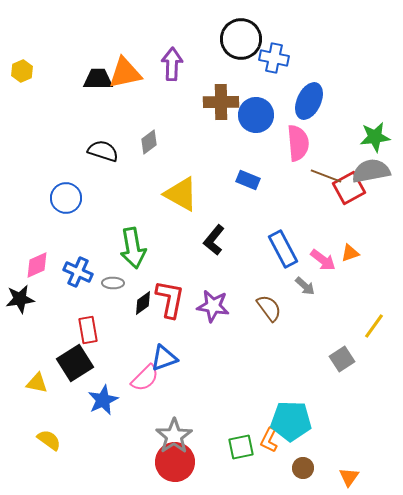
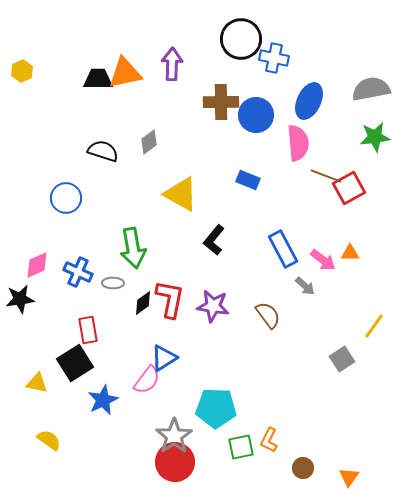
gray semicircle at (371, 171): moved 82 px up
orange triangle at (350, 253): rotated 18 degrees clockwise
brown semicircle at (269, 308): moved 1 px left, 7 px down
blue triangle at (164, 358): rotated 12 degrees counterclockwise
pink semicircle at (145, 378): moved 2 px right, 2 px down; rotated 8 degrees counterclockwise
cyan pentagon at (291, 421): moved 75 px left, 13 px up
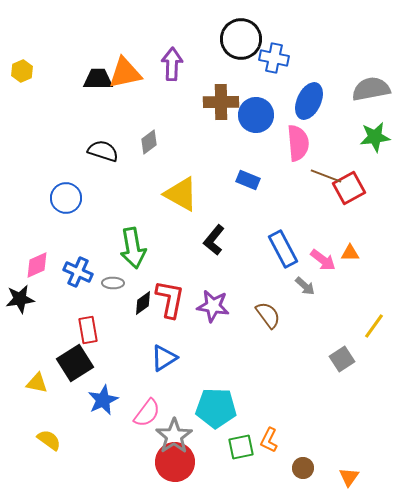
pink semicircle at (147, 380): moved 33 px down
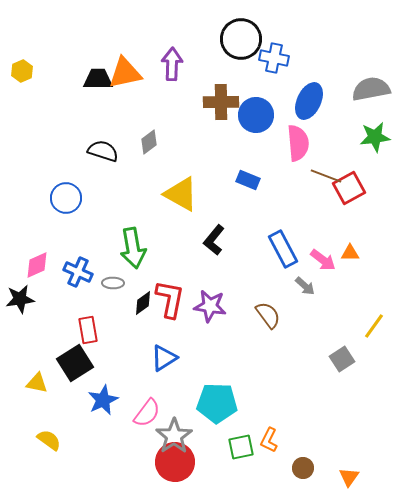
purple star at (213, 306): moved 3 px left
cyan pentagon at (216, 408): moved 1 px right, 5 px up
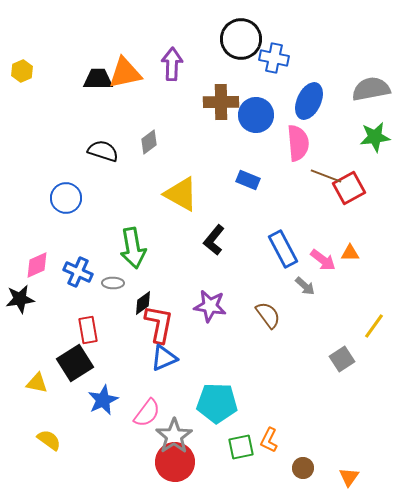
red L-shape at (170, 299): moved 11 px left, 25 px down
blue triangle at (164, 358): rotated 8 degrees clockwise
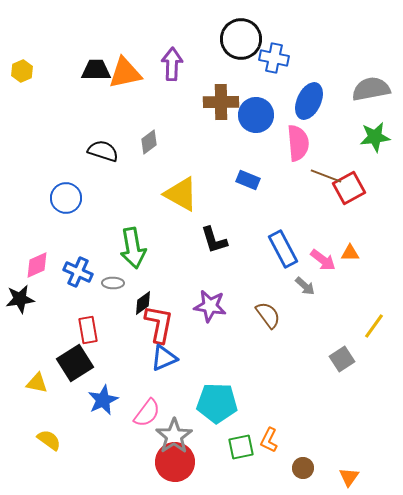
black trapezoid at (98, 79): moved 2 px left, 9 px up
black L-shape at (214, 240): rotated 56 degrees counterclockwise
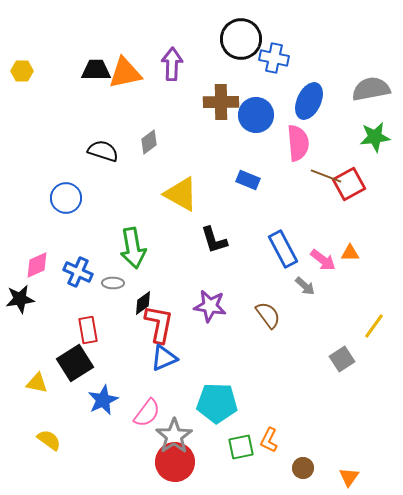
yellow hexagon at (22, 71): rotated 25 degrees clockwise
red square at (349, 188): moved 4 px up
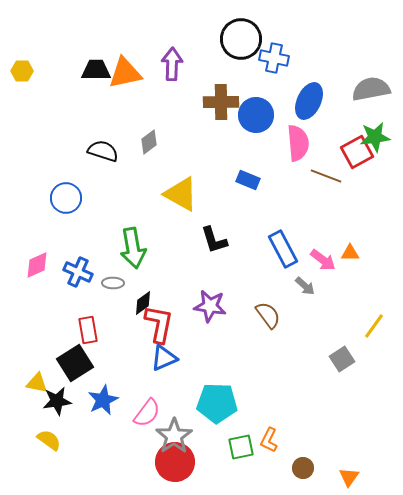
red square at (349, 184): moved 8 px right, 32 px up
black star at (20, 299): moved 37 px right, 102 px down
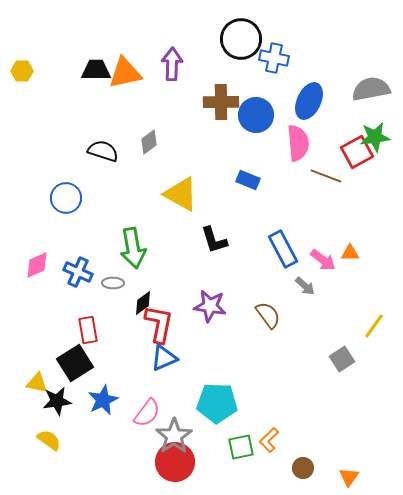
orange L-shape at (269, 440): rotated 20 degrees clockwise
